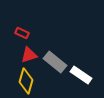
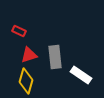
red rectangle: moved 3 px left, 2 px up
gray rectangle: moved 5 px up; rotated 45 degrees clockwise
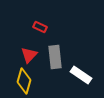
red rectangle: moved 21 px right, 4 px up
red triangle: rotated 30 degrees counterclockwise
yellow diamond: moved 2 px left
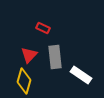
red rectangle: moved 3 px right, 1 px down
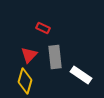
yellow diamond: moved 1 px right
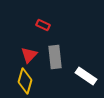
red rectangle: moved 3 px up
white rectangle: moved 5 px right, 1 px down
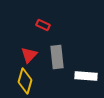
gray rectangle: moved 2 px right
white rectangle: rotated 30 degrees counterclockwise
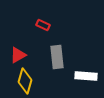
red triangle: moved 11 px left; rotated 18 degrees clockwise
